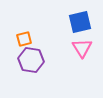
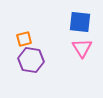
blue square: rotated 20 degrees clockwise
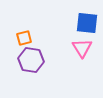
blue square: moved 7 px right, 1 px down
orange square: moved 1 px up
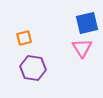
blue square: rotated 20 degrees counterclockwise
purple hexagon: moved 2 px right, 8 px down
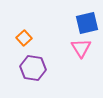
orange square: rotated 28 degrees counterclockwise
pink triangle: moved 1 px left
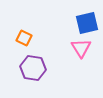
orange square: rotated 21 degrees counterclockwise
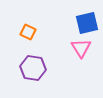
orange square: moved 4 px right, 6 px up
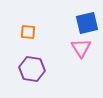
orange square: rotated 21 degrees counterclockwise
purple hexagon: moved 1 px left, 1 px down
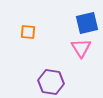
purple hexagon: moved 19 px right, 13 px down
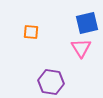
orange square: moved 3 px right
